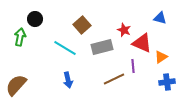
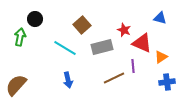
brown line: moved 1 px up
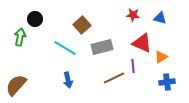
red star: moved 9 px right, 15 px up; rotated 16 degrees counterclockwise
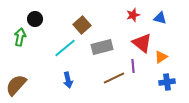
red star: rotated 24 degrees counterclockwise
red triangle: rotated 15 degrees clockwise
cyan line: rotated 70 degrees counterclockwise
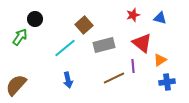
brown square: moved 2 px right
green arrow: rotated 24 degrees clockwise
gray rectangle: moved 2 px right, 2 px up
orange triangle: moved 1 px left, 3 px down
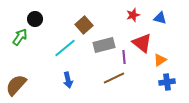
purple line: moved 9 px left, 9 px up
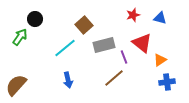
purple line: rotated 16 degrees counterclockwise
brown line: rotated 15 degrees counterclockwise
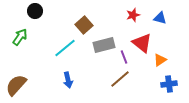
black circle: moved 8 px up
brown line: moved 6 px right, 1 px down
blue cross: moved 2 px right, 2 px down
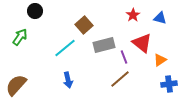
red star: rotated 16 degrees counterclockwise
